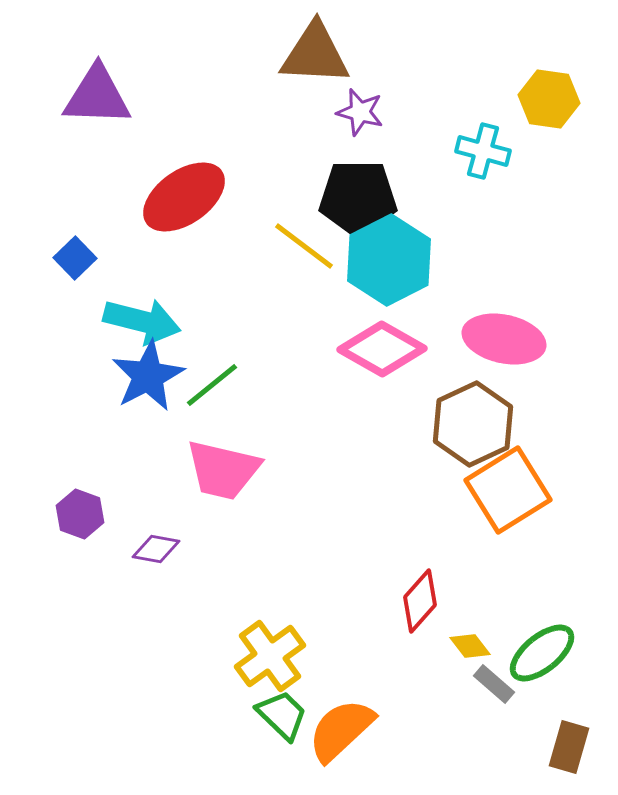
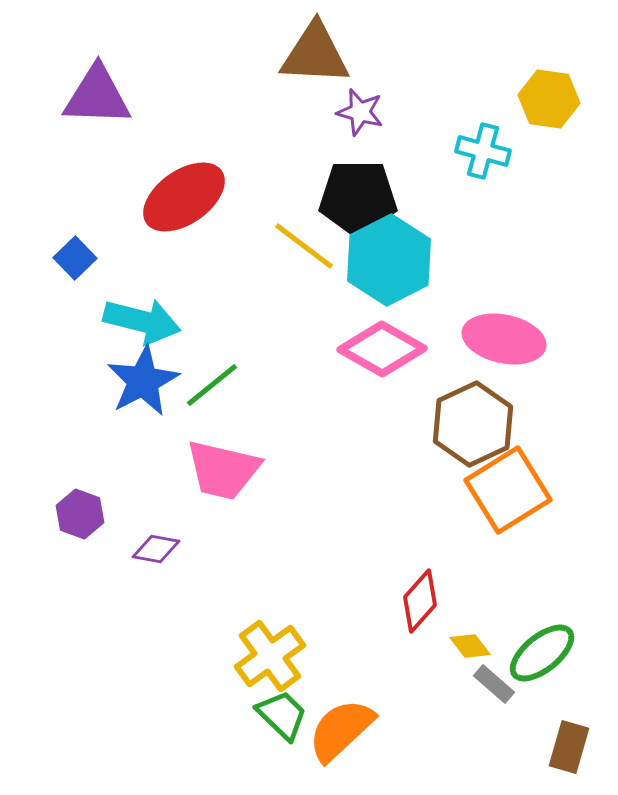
blue star: moved 5 px left, 5 px down
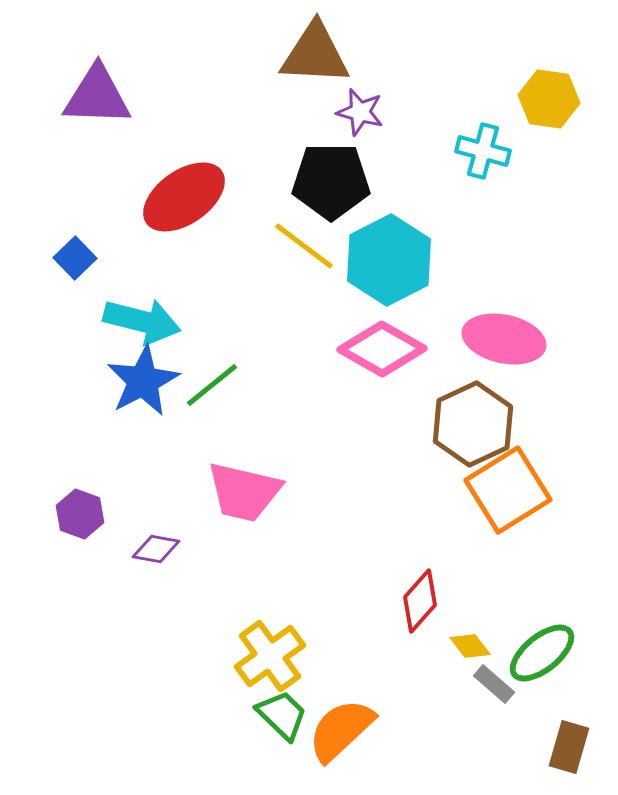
black pentagon: moved 27 px left, 17 px up
pink trapezoid: moved 21 px right, 22 px down
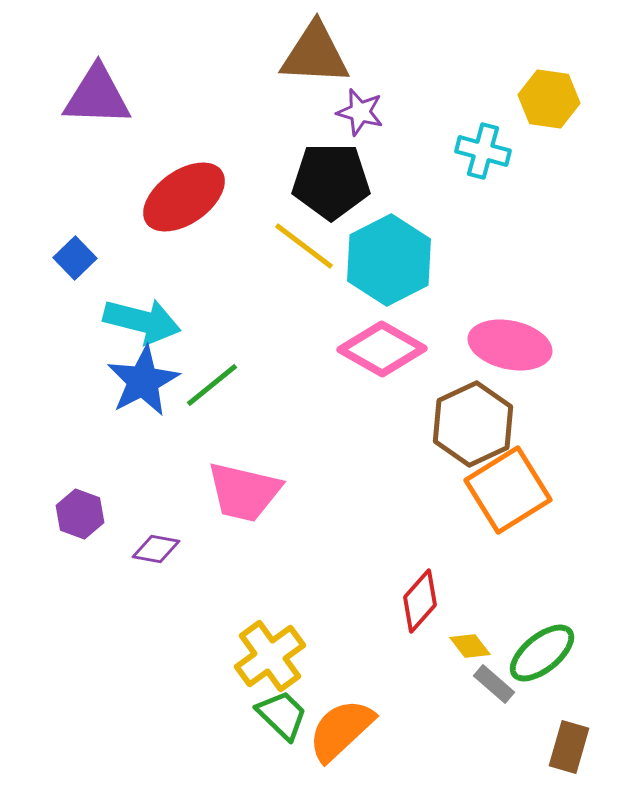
pink ellipse: moved 6 px right, 6 px down
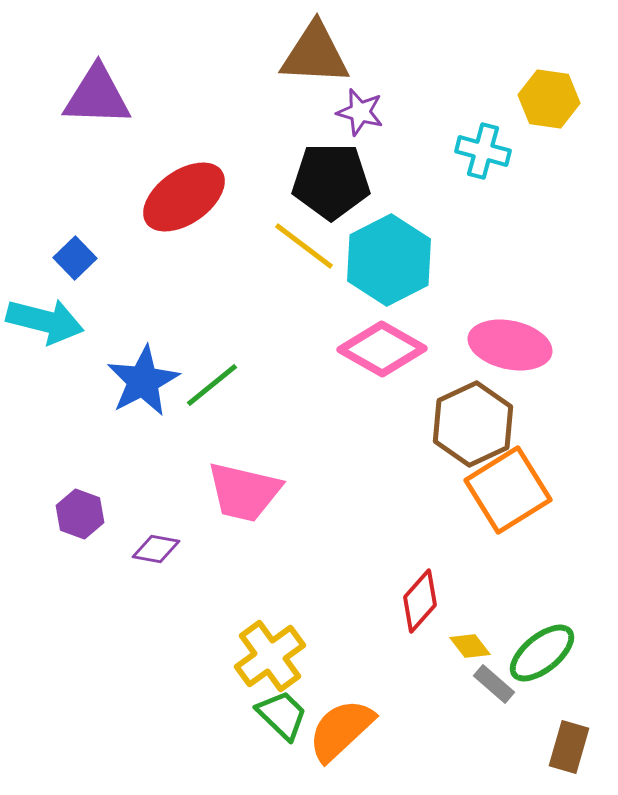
cyan arrow: moved 97 px left
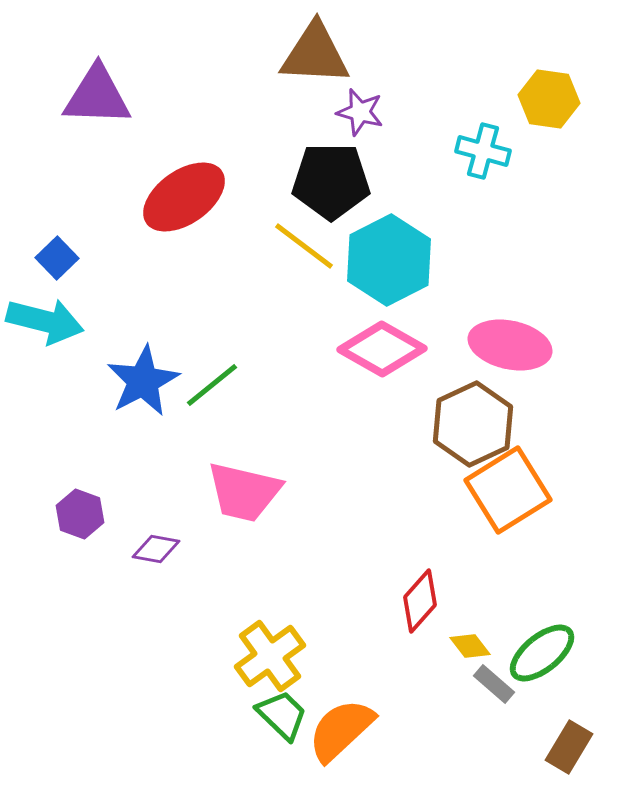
blue square: moved 18 px left
brown rectangle: rotated 15 degrees clockwise
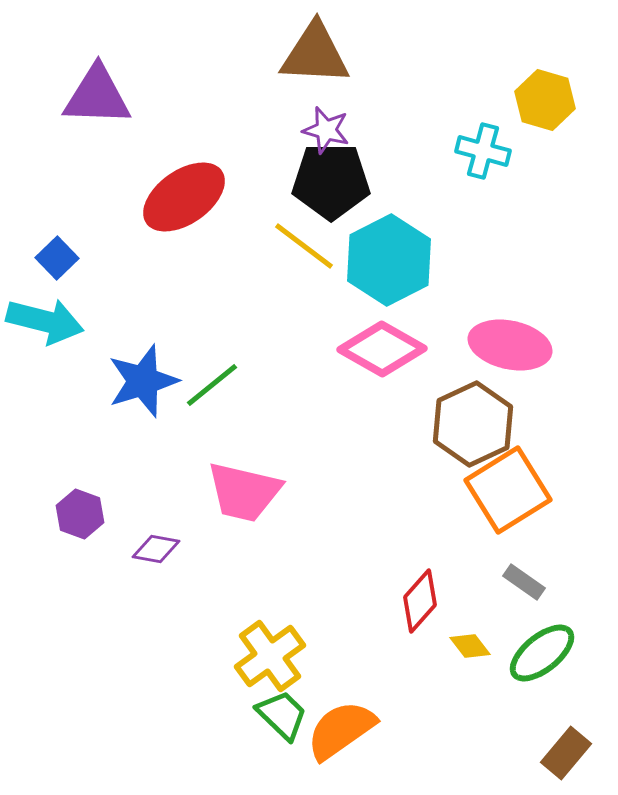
yellow hexagon: moved 4 px left, 1 px down; rotated 8 degrees clockwise
purple star: moved 34 px left, 18 px down
blue star: rotated 10 degrees clockwise
gray rectangle: moved 30 px right, 102 px up; rotated 6 degrees counterclockwise
orange semicircle: rotated 8 degrees clockwise
brown rectangle: moved 3 px left, 6 px down; rotated 9 degrees clockwise
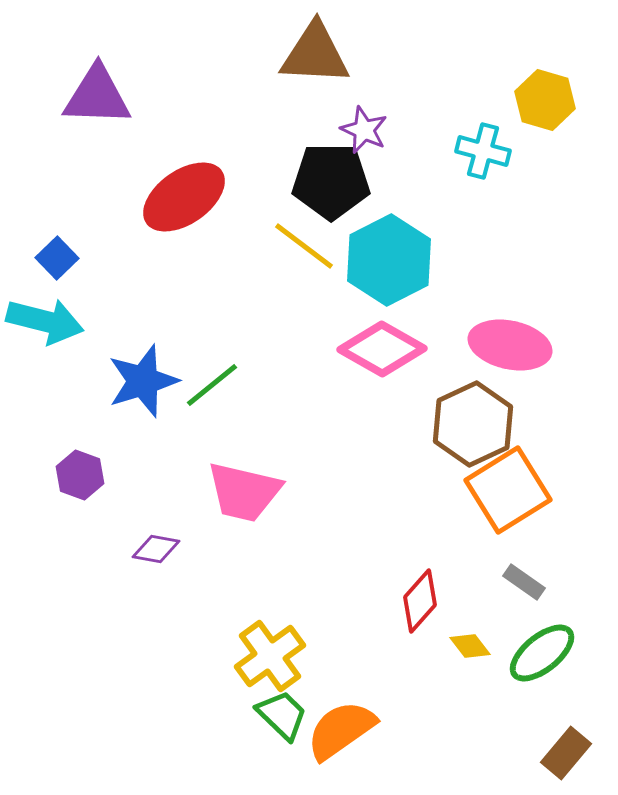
purple star: moved 38 px right; rotated 9 degrees clockwise
purple hexagon: moved 39 px up
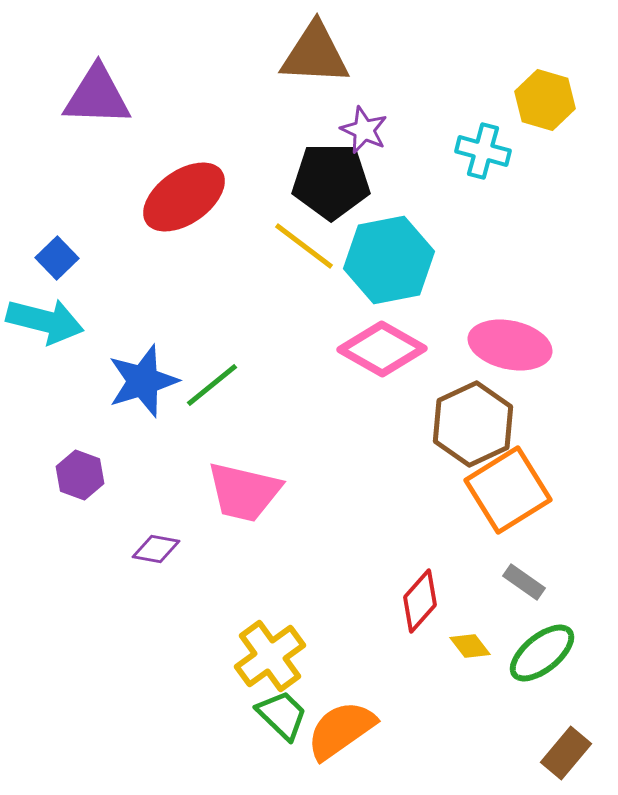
cyan hexagon: rotated 16 degrees clockwise
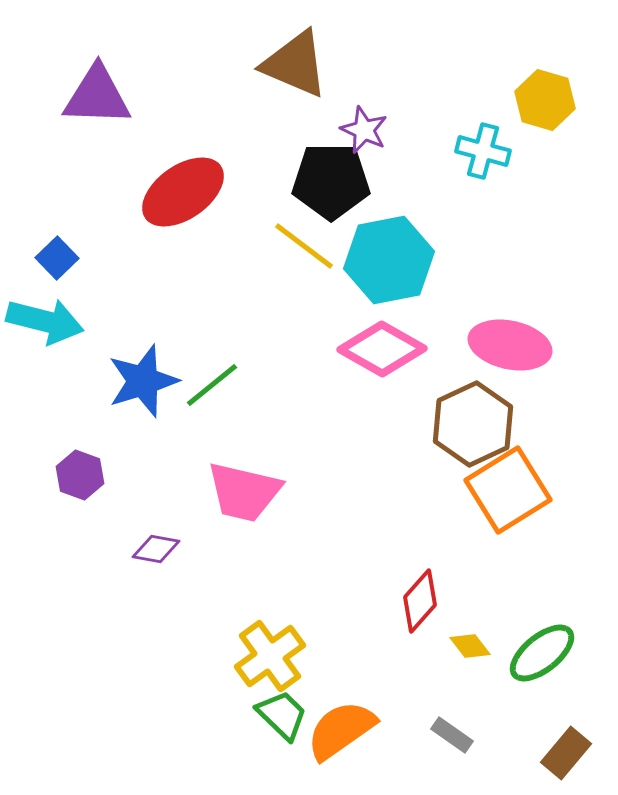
brown triangle: moved 20 px left, 10 px down; rotated 20 degrees clockwise
red ellipse: moved 1 px left, 5 px up
gray rectangle: moved 72 px left, 153 px down
